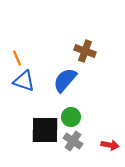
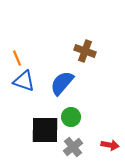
blue semicircle: moved 3 px left, 3 px down
gray cross: moved 6 px down; rotated 18 degrees clockwise
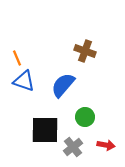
blue semicircle: moved 1 px right, 2 px down
green circle: moved 14 px right
red arrow: moved 4 px left
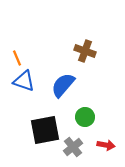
black square: rotated 12 degrees counterclockwise
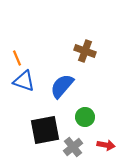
blue semicircle: moved 1 px left, 1 px down
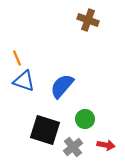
brown cross: moved 3 px right, 31 px up
green circle: moved 2 px down
black square: rotated 28 degrees clockwise
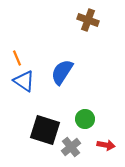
blue triangle: rotated 15 degrees clockwise
blue semicircle: moved 14 px up; rotated 8 degrees counterclockwise
gray cross: moved 2 px left
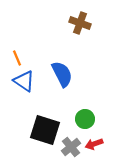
brown cross: moved 8 px left, 3 px down
blue semicircle: moved 2 px down; rotated 120 degrees clockwise
red arrow: moved 12 px left, 1 px up; rotated 150 degrees clockwise
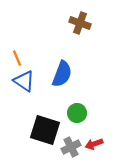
blue semicircle: rotated 48 degrees clockwise
green circle: moved 8 px left, 6 px up
gray cross: rotated 12 degrees clockwise
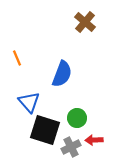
brown cross: moved 5 px right, 1 px up; rotated 20 degrees clockwise
blue triangle: moved 5 px right, 21 px down; rotated 15 degrees clockwise
green circle: moved 5 px down
red arrow: moved 4 px up; rotated 18 degrees clockwise
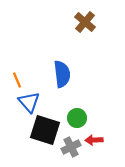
orange line: moved 22 px down
blue semicircle: rotated 28 degrees counterclockwise
